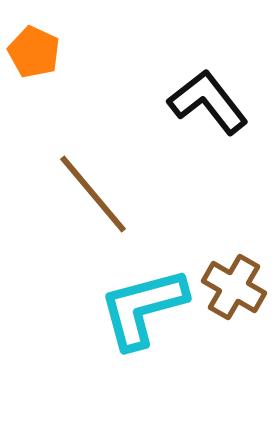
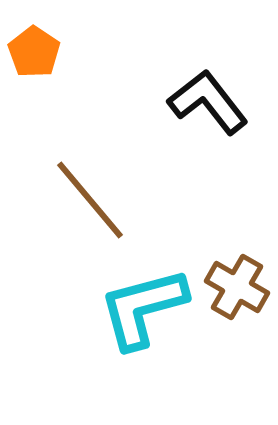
orange pentagon: rotated 9 degrees clockwise
brown line: moved 3 px left, 6 px down
brown cross: moved 3 px right
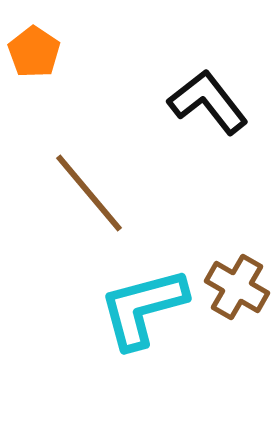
brown line: moved 1 px left, 7 px up
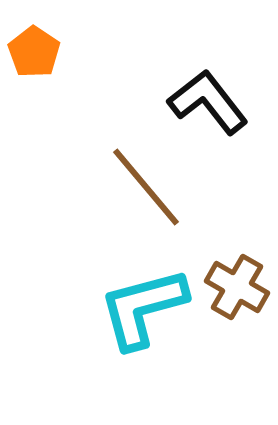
brown line: moved 57 px right, 6 px up
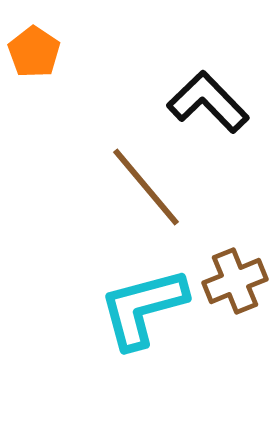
black L-shape: rotated 6 degrees counterclockwise
brown cross: moved 2 px left, 6 px up; rotated 38 degrees clockwise
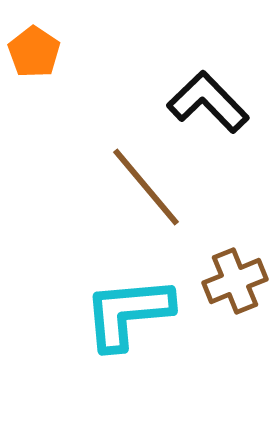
cyan L-shape: moved 15 px left, 5 px down; rotated 10 degrees clockwise
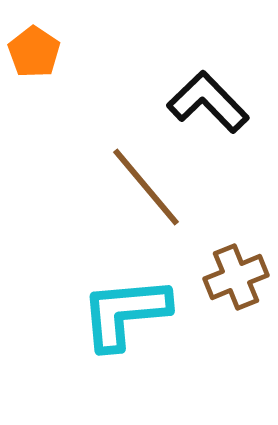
brown cross: moved 1 px right, 4 px up
cyan L-shape: moved 3 px left
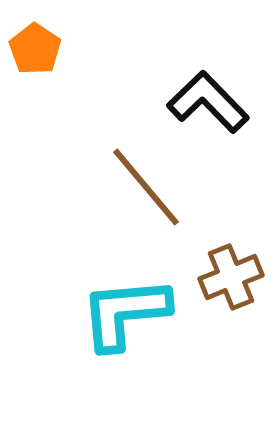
orange pentagon: moved 1 px right, 3 px up
brown cross: moved 5 px left
